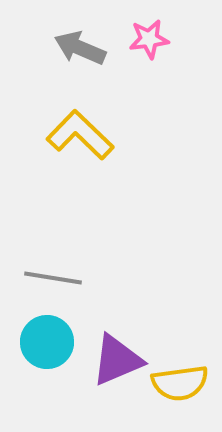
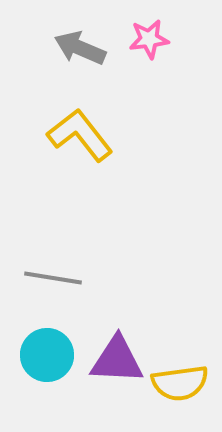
yellow L-shape: rotated 8 degrees clockwise
cyan circle: moved 13 px down
purple triangle: rotated 26 degrees clockwise
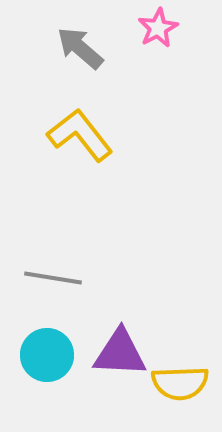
pink star: moved 9 px right, 11 px up; rotated 21 degrees counterclockwise
gray arrow: rotated 18 degrees clockwise
purple triangle: moved 3 px right, 7 px up
yellow semicircle: rotated 6 degrees clockwise
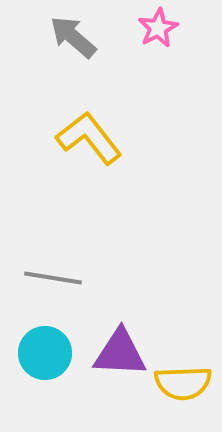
gray arrow: moved 7 px left, 11 px up
yellow L-shape: moved 9 px right, 3 px down
cyan circle: moved 2 px left, 2 px up
yellow semicircle: moved 3 px right
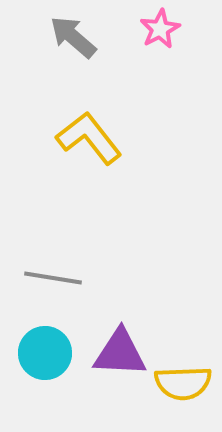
pink star: moved 2 px right, 1 px down
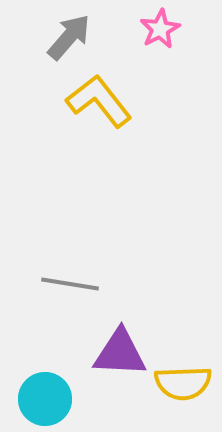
gray arrow: moved 4 px left; rotated 90 degrees clockwise
yellow L-shape: moved 10 px right, 37 px up
gray line: moved 17 px right, 6 px down
cyan circle: moved 46 px down
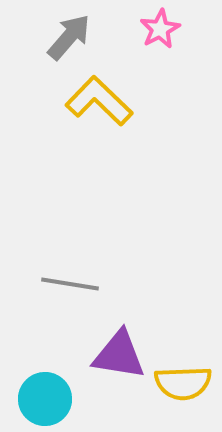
yellow L-shape: rotated 8 degrees counterclockwise
purple triangle: moved 1 px left, 2 px down; rotated 6 degrees clockwise
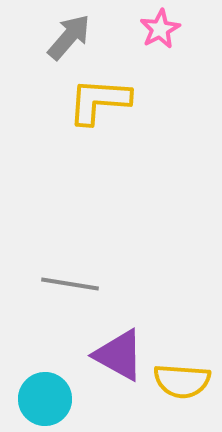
yellow L-shape: rotated 40 degrees counterclockwise
purple triangle: rotated 20 degrees clockwise
yellow semicircle: moved 1 px left, 2 px up; rotated 6 degrees clockwise
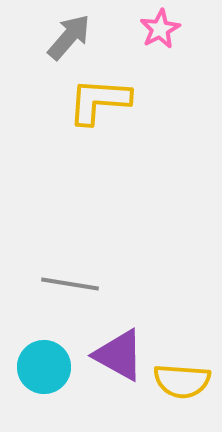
cyan circle: moved 1 px left, 32 px up
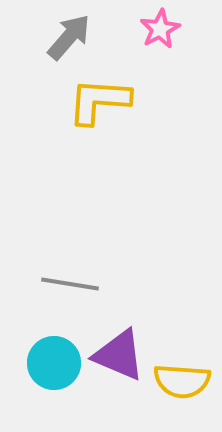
purple triangle: rotated 6 degrees counterclockwise
cyan circle: moved 10 px right, 4 px up
